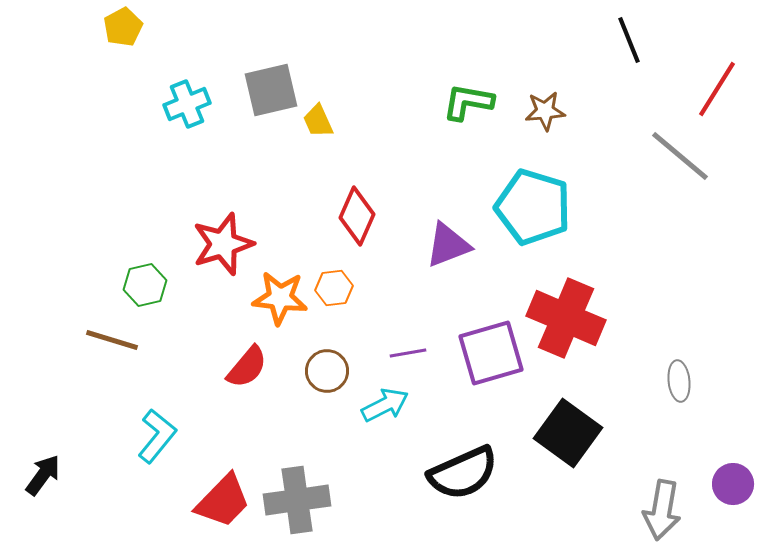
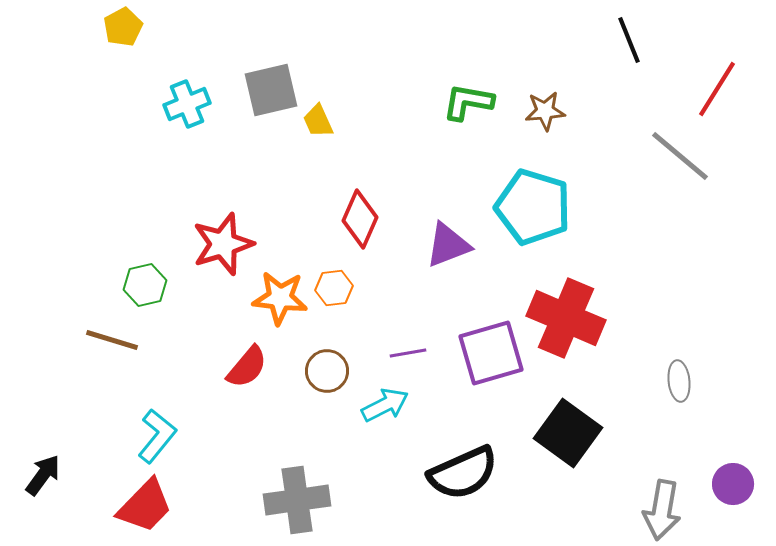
red diamond: moved 3 px right, 3 px down
red trapezoid: moved 78 px left, 5 px down
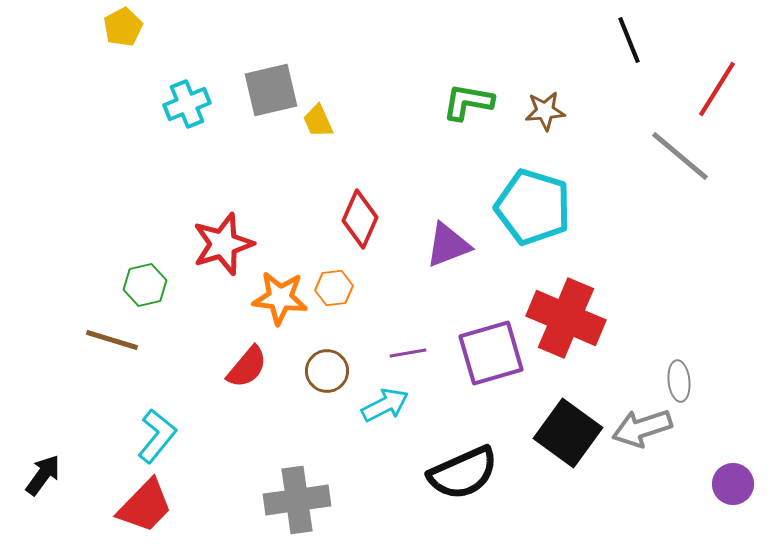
gray arrow: moved 20 px left, 82 px up; rotated 62 degrees clockwise
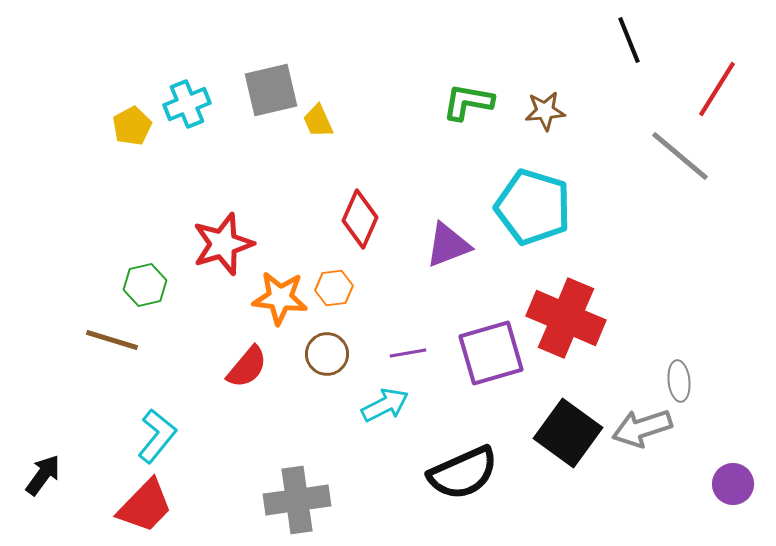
yellow pentagon: moved 9 px right, 99 px down
brown circle: moved 17 px up
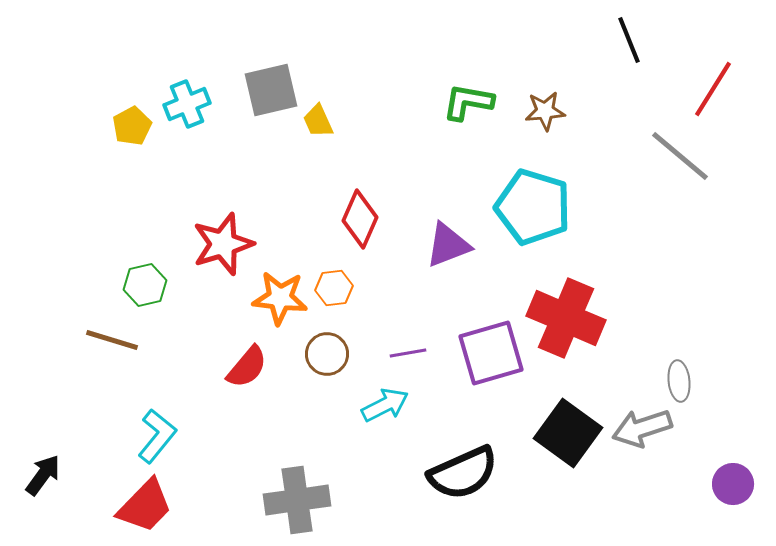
red line: moved 4 px left
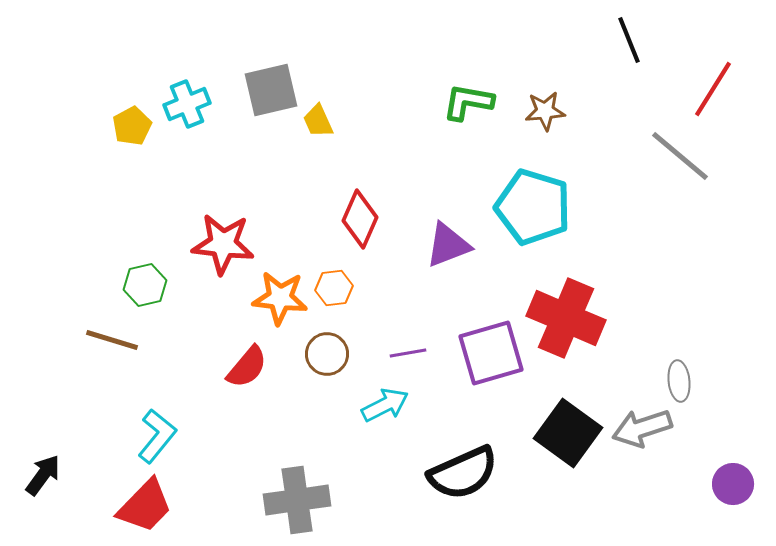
red star: rotated 24 degrees clockwise
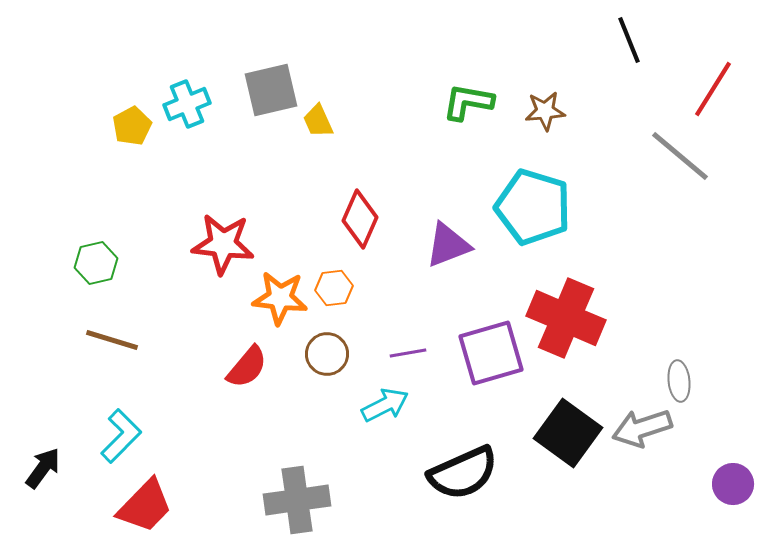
green hexagon: moved 49 px left, 22 px up
cyan L-shape: moved 36 px left; rotated 6 degrees clockwise
black arrow: moved 7 px up
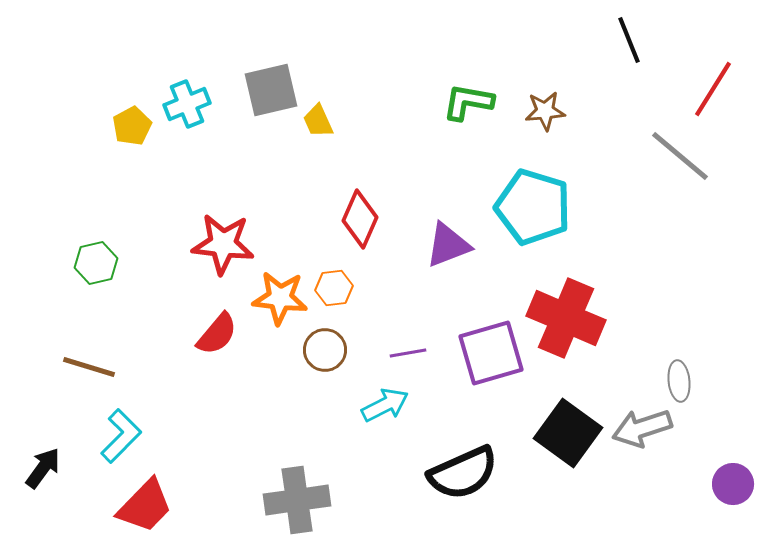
brown line: moved 23 px left, 27 px down
brown circle: moved 2 px left, 4 px up
red semicircle: moved 30 px left, 33 px up
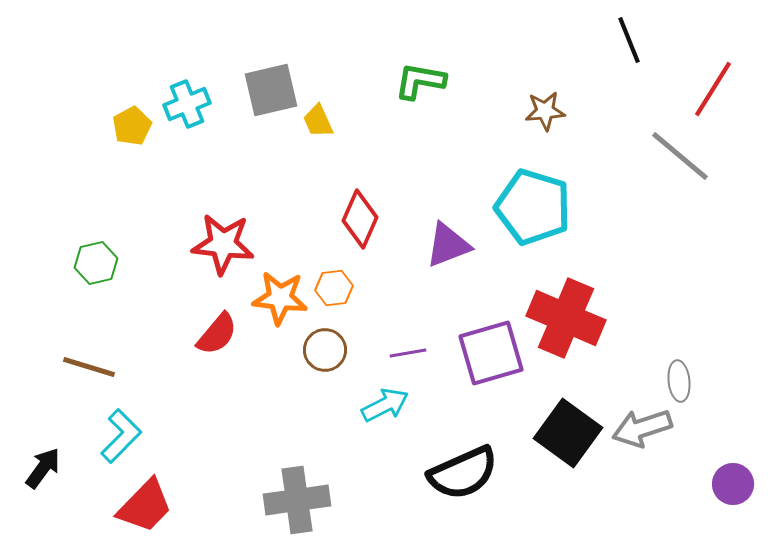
green L-shape: moved 48 px left, 21 px up
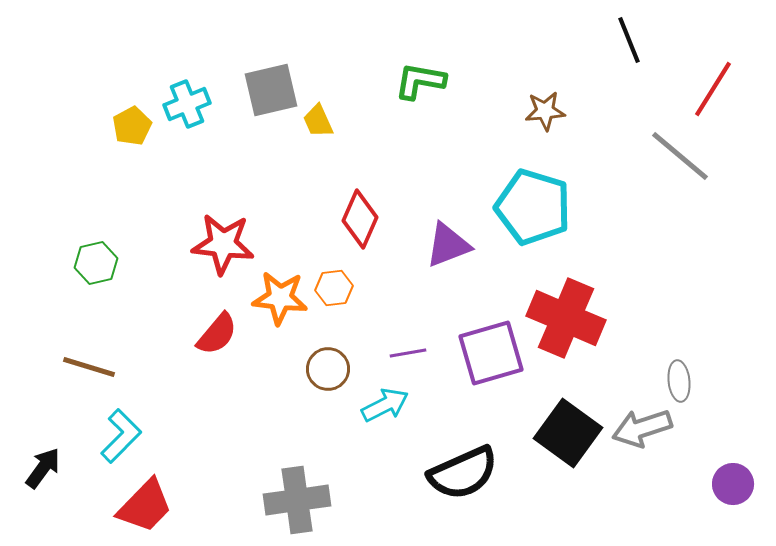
brown circle: moved 3 px right, 19 px down
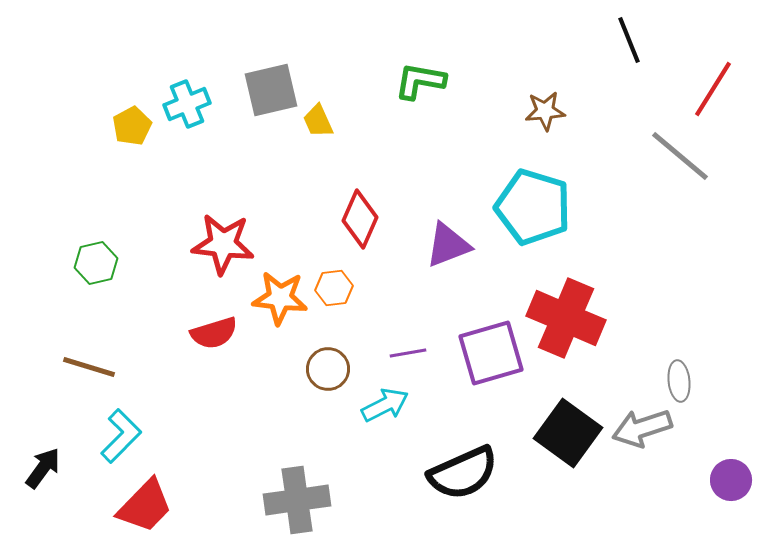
red semicircle: moved 3 px left, 1 px up; rotated 33 degrees clockwise
purple circle: moved 2 px left, 4 px up
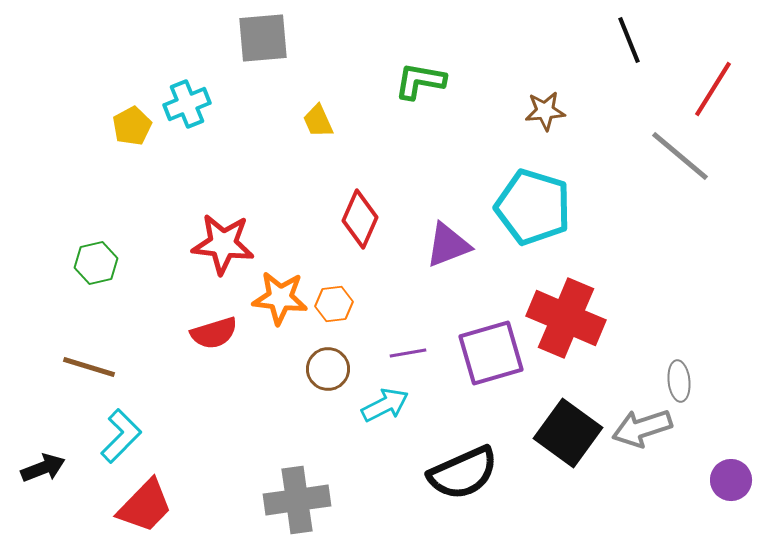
gray square: moved 8 px left, 52 px up; rotated 8 degrees clockwise
orange hexagon: moved 16 px down
black arrow: rotated 33 degrees clockwise
